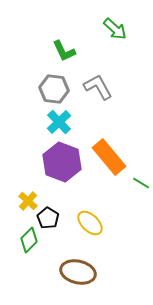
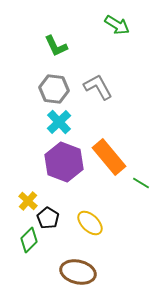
green arrow: moved 2 px right, 4 px up; rotated 10 degrees counterclockwise
green L-shape: moved 8 px left, 5 px up
purple hexagon: moved 2 px right
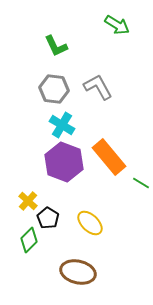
cyan cross: moved 3 px right, 3 px down; rotated 15 degrees counterclockwise
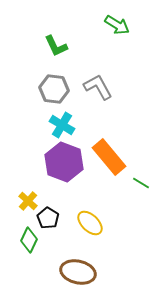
green diamond: rotated 20 degrees counterclockwise
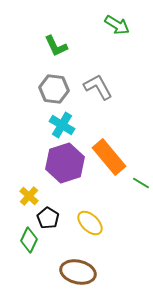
purple hexagon: moved 1 px right, 1 px down; rotated 21 degrees clockwise
yellow cross: moved 1 px right, 5 px up
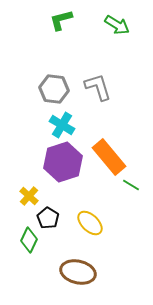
green L-shape: moved 5 px right, 26 px up; rotated 100 degrees clockwise
gray L-shape: rotated 12 degrees clockwise
purple hexagon: moved 2 px left, 1 px up
green line: moved 10 px left, 2 px down
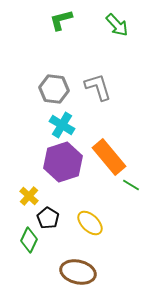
green arrow: rotated 15 degrees clockwise
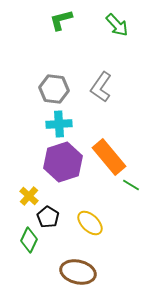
gray L-shape: moved 3 px right; rotated 128 degrees counterclockwise
cyan cross: moved 3 px left, 1 px up; rotated 35 degrees counterclockwise
black pentagon: moved 1 px up
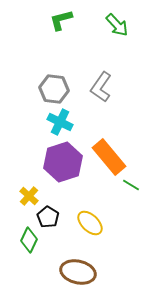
cyan cross: moved 1 px right, 2 px up; rotated 30 degrees clockwise
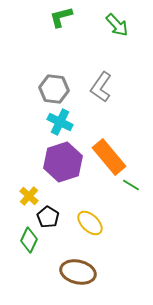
green L-shape: moved 3 px up
